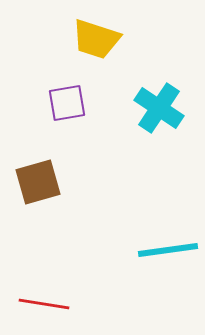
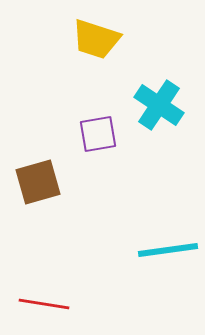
purple square: moved 31 px right, 31 px down
cyan cross: moved 3 px up
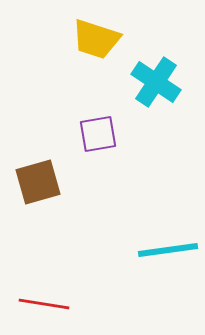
cyan cross: moved 3 px left, 23 px up
